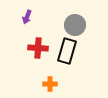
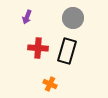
gray circle: moved 2 px left, 7 px up
orange cross: rotated 24 degrees clockwise
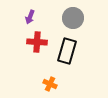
purple arrow: moved 3 px right
red cross: moved 1 px left, 6 px up
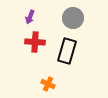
red cross: moved 2 px left
orange cross: moved 2 px left
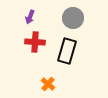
orange cross: rotated 16 degrees clockwise
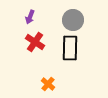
gray circle: moved 2 px down
red cross: rotated 30 degrees clockwise
black rectangle: moved 3 px right, 3 px up; rotated 15 degrees counterclockwise
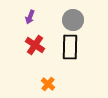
red cross: moved 3 px down
black rectangle: moved 1 px up
